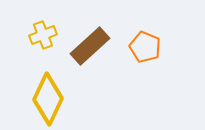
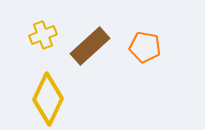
orange pentagon: rotated 12 degrees counterclockwise
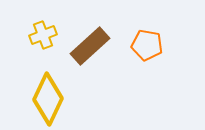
orange pentagon: moved 2 px right, 2 px up
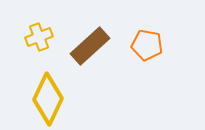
yellow cross: moved 4 px left, 2 px down
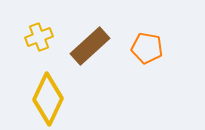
orange pentagon: moved 3 px down
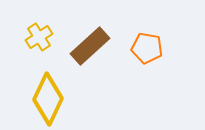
yellow cross: rotated 12 degrees counterclockwise
